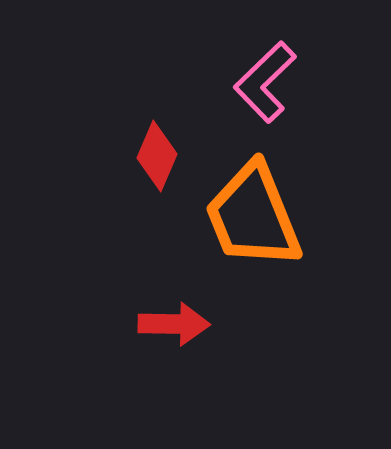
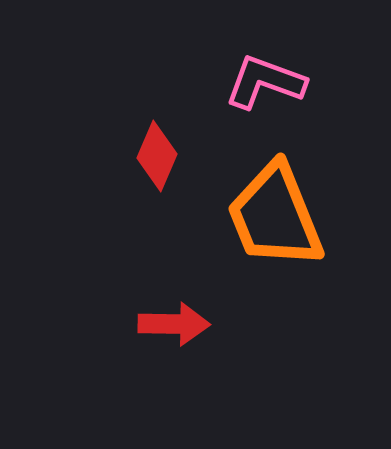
pink L-shape: rotated 64 degrees clockwise
orange trapezoid: moved 22 px right
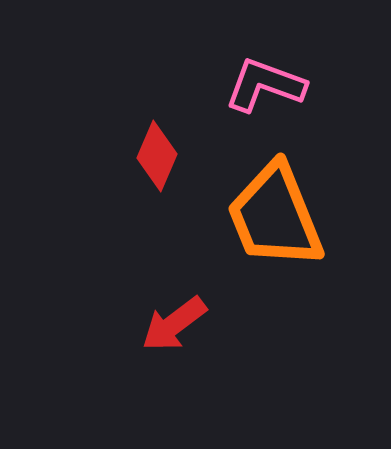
pink L-shape: moved 3 px down
red arrow: rotated 142 degrees clockwise
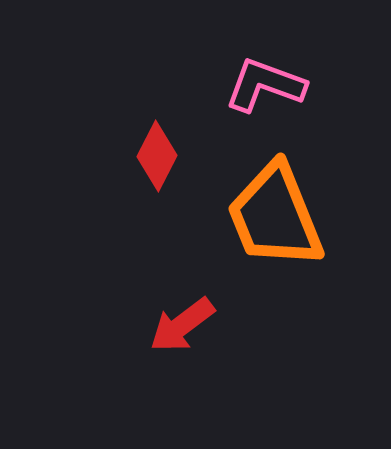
red diamond: rotated 4 degrees clockwise
red arrow: moved 8 px right, 1 px down
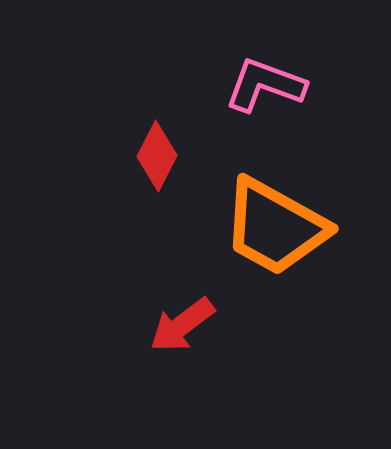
orange trapezoid: moved 11 px down; rotated 39 degrees counterclockwise
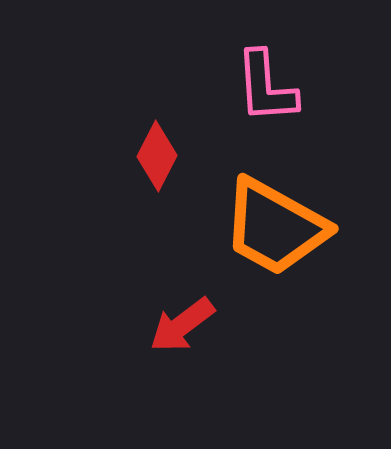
pink L-shape: moved 1 px right, 2 px down; rotated 114 degrees counterclockwise
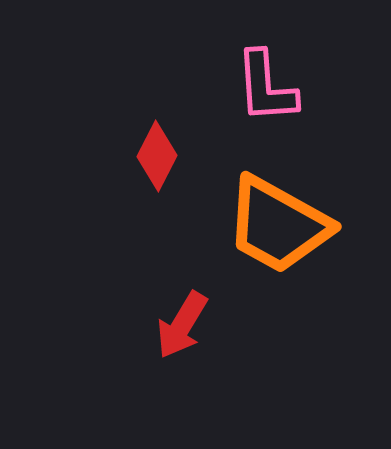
orange trapezoid: moved 3 px right, 2 px up
red arrow: rotated 22 degrees counterclockwise
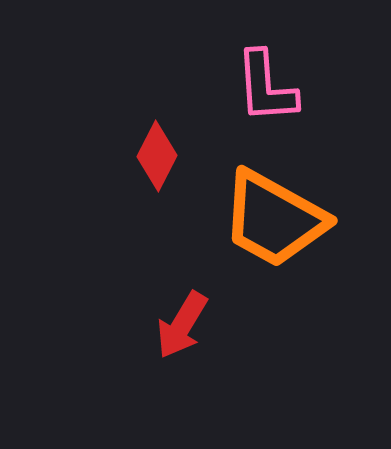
orange trapezoid: moved 4 px left, 6 px up
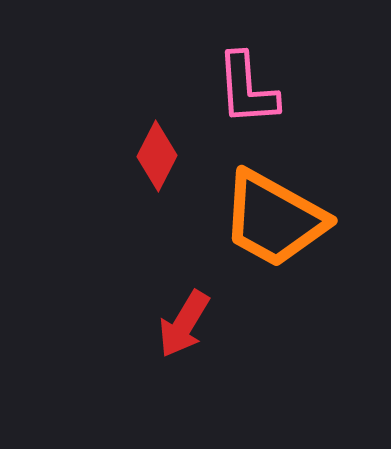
pink L-shape: moved 19 px left, 2 px down
red arrow: moved 2 px right, 1 px up
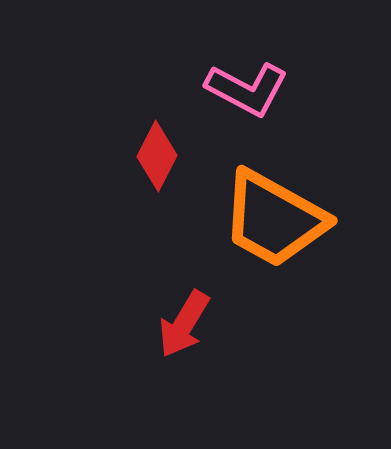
pink L-shape: rotated 58 degrees counterclockwise
